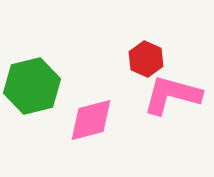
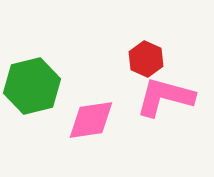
pink L-shape: moved 7 px left, 2 px down
pink diamond: rotated 6 degrees clockwise
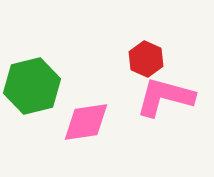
pink diamond: moved 5 px left, 2 px down
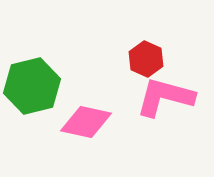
pink diamond: rotated 21 degrees clockwise
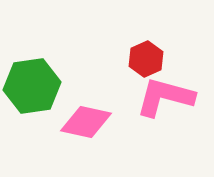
red hexagon: rotated 12 degrees clockwise
green hexagon: rotated 6 degrees clockwise
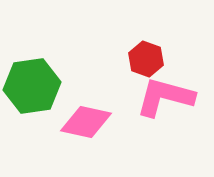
red hexagon: rotated 16 degrees counterclockwise
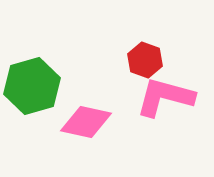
red hexagon: moved 1 px left, 1 px down
green hexagon: rotated 8 degrees counterclockwise
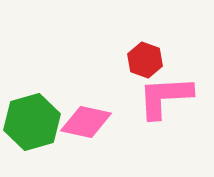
green hexagon: moved 36 px down
pink L-shape: rotated 18 degrees counterclockwise
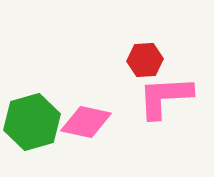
red hexagon: rotated 24 degrees counterclockwise
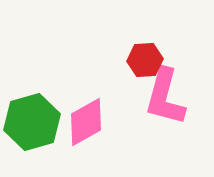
pink L-shape: rotated 72 degrees counterclockwise
pink diamond: rotated 42 degrees counterclockwise
